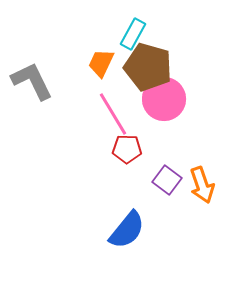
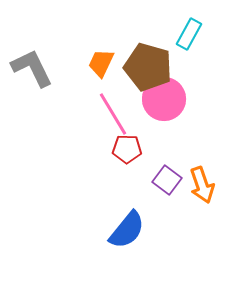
cyan rectangle: moved 56 px right
gray L-shape: moved 13 px up
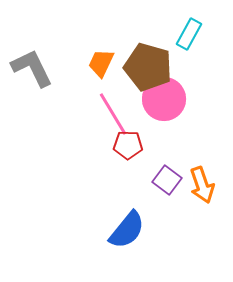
red pentagon: moved 1 px right, 4 px up
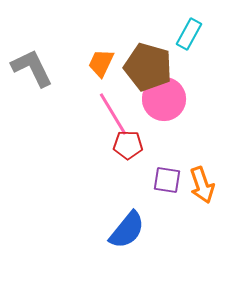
purple square: rotated 28 degrees counterclockwise
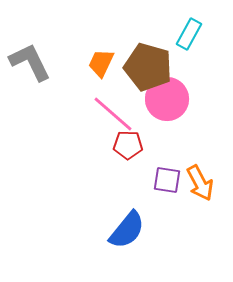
gray L-shape: moved 2 px left, 6 px up
pink circle: moved 3 px right
pink line: rotated 18 degrees counterclockwise
orange arrow: moved 2 px left, 2 px up; rotated 9 degrees counterclockwise
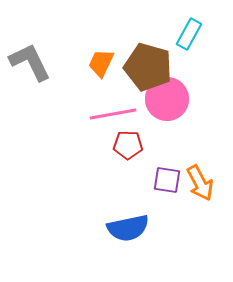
pink line: rotated 51 degrees counterclockwise
blue semicircle: moved 1 px right, 2 px up; rotated 39 degrees clockwise
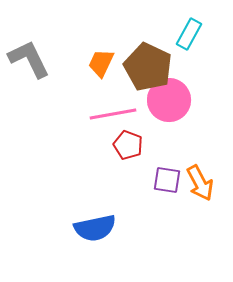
gray L-shape: moved 1 px left, 3 px up
brown pentagon: rotated 9 degrees clockwise
pink circle: moved 2 px right, 1 px down
red pentagon: rotated 20 degrees clockwise
blue semicircle: moved 33 px left
